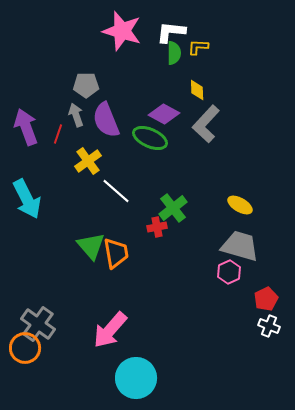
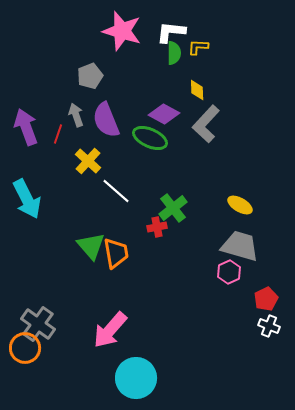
gray pentagon: moved 4 px right, 9 px up; rotated 20 degrees counterclockwise
yellow cross: rotated 12 degrees counterclockwise
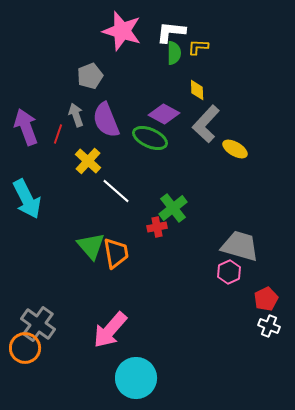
yellow ellipse: moved 5 px left, 56 px up
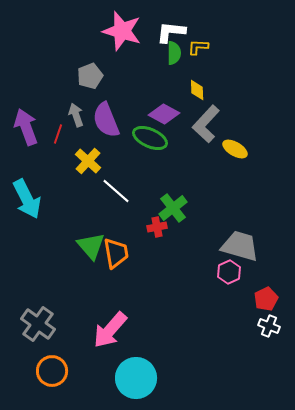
orange circle: moved 27 px right, 23 px down
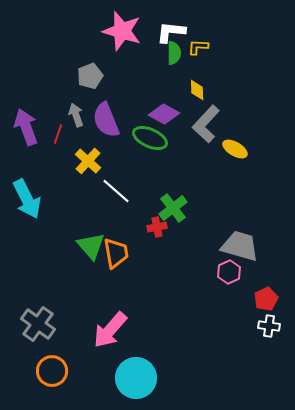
white cross: rotated 15 degrees counterclockwise
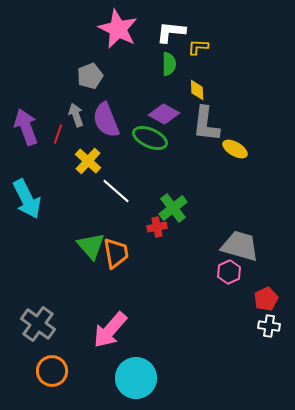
pink star: moved 4 px left, 2 px up; rotated 9 degrees clockwise
green semicircle: moved 5 px left, 11 px down
gray L-shape: rotated 36 degrees counterclockwise
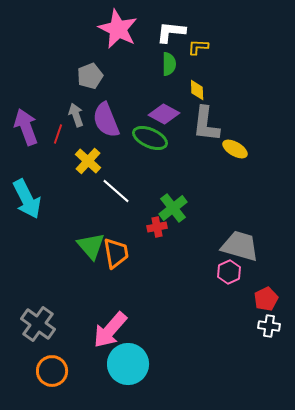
cyan circle: moved 8 px left, 14 px up
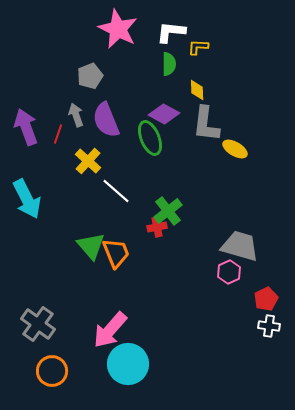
green ellipse: rotated 44 degrees clockwise
green cross: moved 5 px left, 3 px down
orange trapezoid: rotated 12 degrees counterclockwise
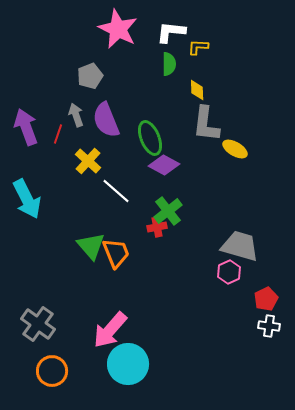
purple diamond: moved 51 px down
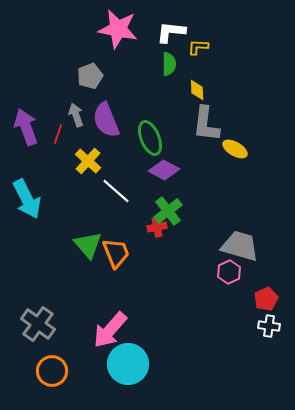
pink star: rotated 15 degrees counterclockwise
purple diamond: moved 5 px down
green triangle: moved 3 px left, 1 px up
